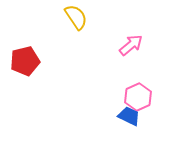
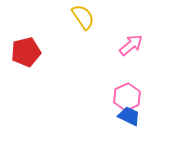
yellow semicircle: moved 7 px right
red pentagon: moved 1 px right, 9 px up
pink hexagon: moved 11 px left
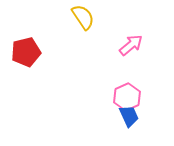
blue trapezoid: rotated 40 degrees clockwise
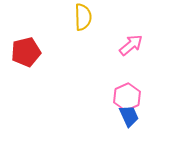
yellow semicircle: rotated 32 degrees clockwise
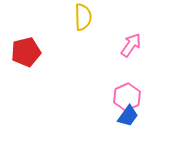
pink arrow: rotated 15 degrees counterclockwise
blue trapezoid: moved 1 px left; rotated 60 degrees clockwise
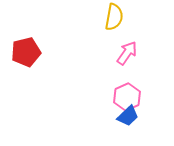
yellow semicircle: moved 31 px right; rotated 12 degrees clockwise
pink arrow: moved 4 px left, 8 px down
blue trapezoid: rotated 10 degrees clockwise
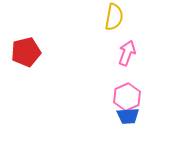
pink arrow: rotated 15 degrees counterclockwise
blue trapezoid: rotated 40 degrees clockwise
